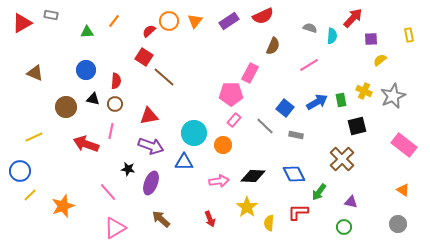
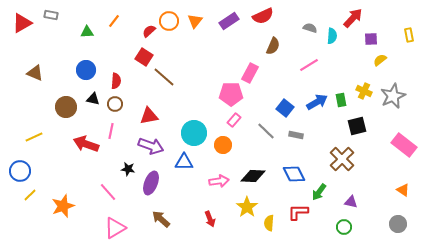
gray line at (265, 126): moved 1 px right, 5 px down
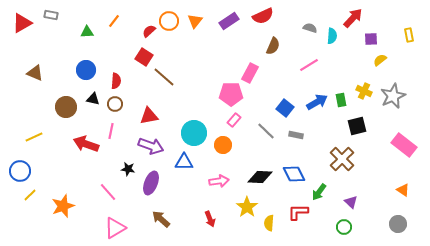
black diamond at (253, 176): moved 7 px right, 1 px down
purple triangle at (351, 202): rotated 32 degrees clockwise
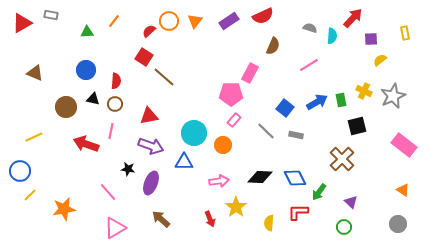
yellow rectangle at (409, 35): moved 4 px left, 2 px up
blue diamond at (294, 174): moved 1 px right, 4 px down
orange star at (63, 206): moved 1 px right, 3 px down; rotated 10 degrees clockwise
yellow star at (247, 207): moved 11 px left
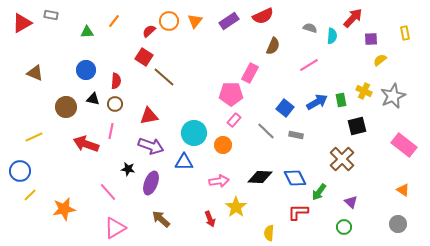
yellow semicircle at (269, 223): moved 10 px down
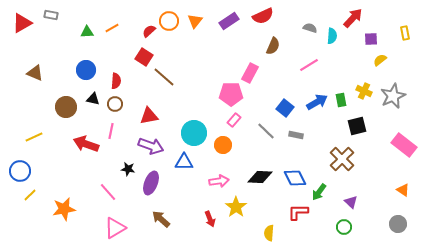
orange line at (114, 21): moved 2 px left, 7 px down; rotated 24 degrees clockwise
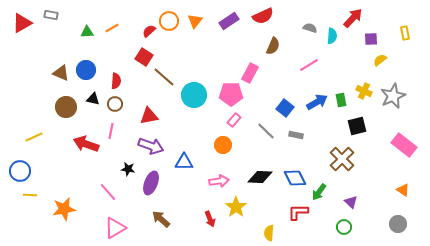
brown triangle at (35, 73): moved 26 px right
cyan circle at (194, 133): moved 38 px up
yellow line at (30, 195): rotated 48 degrees clockwise
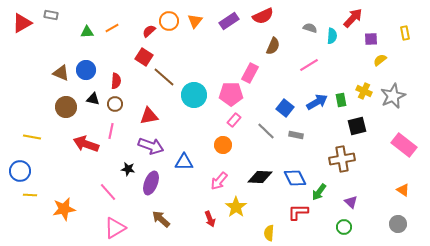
yellow line at (34, 137): moved 2 px left; rotated 36 degrees clockwise
brown cross at (342, 159): rotated 35 degrees clockwise
pink arrow at (219, 181): rotated 138 degrees clockwise
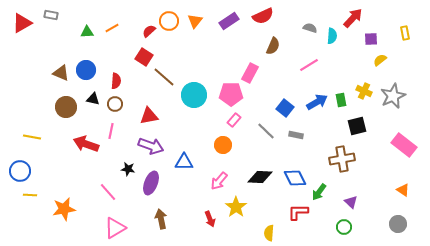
brown arrow at (161, 219): rotated 36 degrees clockwise
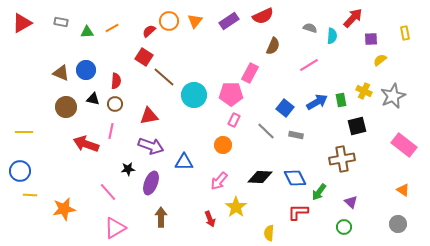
gray rectangle at (51, 15): moved 10 px right, 7 px down
pink rectangle at (234, 120): rotated 16 degrees counterclockwise
yellow line at (32, 137): moved 8 px left, 5 px up; rotated 12 degrees counterclockwise
black star at (128, 169): rotated 16 degrees counterclockwise
brown arrow at (161, 219): moved 2 px up; rotated 12 degrees clockwise
